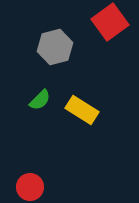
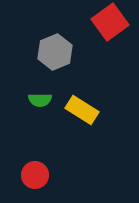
gray hexagon: moved 5 px down; rotated 8 degrees counterclockwise
green semicircle: rotated 45 degrees clockwise
red circle: moved 5 px right, 12 px up
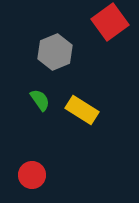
green semicircle: rotated 125 degrees counterclockwise
red circle: moved 3 px left
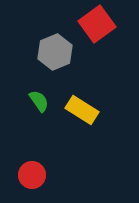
red square: moved 13 px left, 2 px down
green semicircle: moved 1 px left, 1 px down
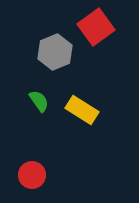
red square: moved 1 px left, 3 px down
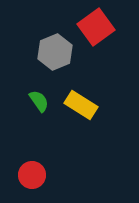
yellow rectangle: moved 1 px left, 5 px up
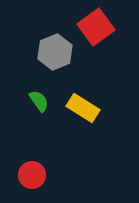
yellow rectangle: moved 2 px right, 3 px down
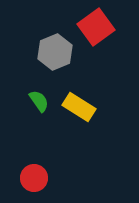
yellow rectangle: moved 4 px left, 1 px up
red circle: moved 2 px right, 3 px down
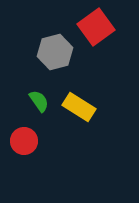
gray hexagon: rotated 8 degrees clockwise
red circle: moved 10 px left, 37 px up
